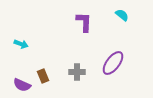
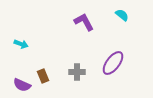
purple L-shape: rotated 30 degrees counterclockwise
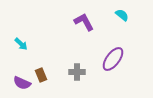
cyan arrow: rotated 24 degrees clockwise
purple ellipse: moved 4 px up
brown rectangle: moved 2 px left, 1 px up
purple semicircle: moved 2 px up
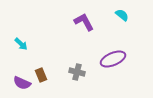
purple ellipse: rotated 30 degrees clockwise
gray cross: rotated 14 degrees clockwise
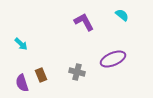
purple semicircle: rotated 48 degrees clockwise
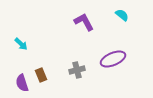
gray cross: moved 2 px up; rotated 28 degrees counterclockwise
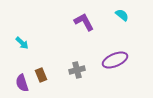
cyan arrow: moved 1 px right, 1 px up
purple ellipse: moved 2 px right, 1 px down
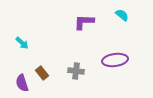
purple L-shape: rotated 60 degrees counterclockwise
purple ellipse: rotated 15 degrees clockwise
gray cross: moved 1 px left, 1 px down; rotated 21 degrees clockwise
brown rectangle: moved 1 px right, 2 px up; rotated 16 degrees counterclockwise
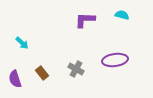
cyan semicircle: rotated 24 degrees counterclockwise
purple L-shape: moved 1 px right, 2 px up
gray cross: moved 2 px up; rotated 21 degrees clockwise
purple semicircle: moved 7 px left, 4 px up
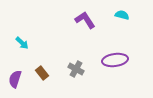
purple L-shape: rotated 55 degrees clockwise
purple semicircle: rotated 36 degrees clockwise
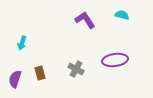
cyan arrow: rotated 64 degrees clockwise
brown rectangle: moved 2 px left; rotated 24 degrees clockwise
